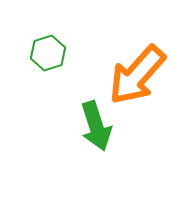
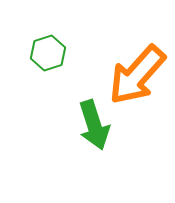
green arrow: moved 2 px left, 1 px up
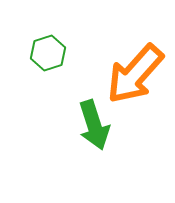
orange arrow: moved 2 px left, 1 px up
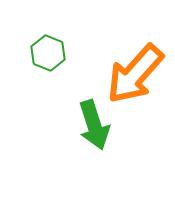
green hexagon: rotated 20 degrees counterclockwise
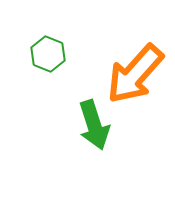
green hexagon: moved 1 px down
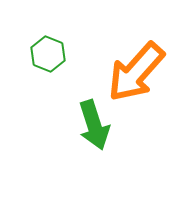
orange arrow: moved 1 px right, 2 px up
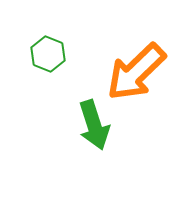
orange arrow: rotated 4 degrees clockwise
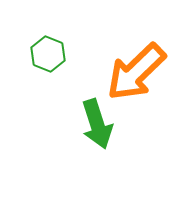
green arrow: moved 3 px right, 1 px up
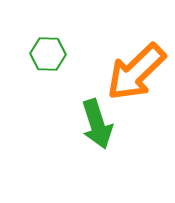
green hexagon: rotated 20 degrees counterclockwise
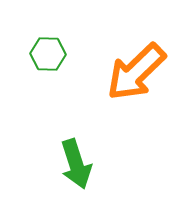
green arrow: moved 21 px left, 40 px down
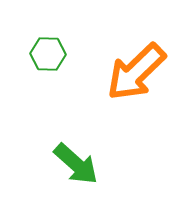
green arrow: rotated 30 degrees counterclockwise
